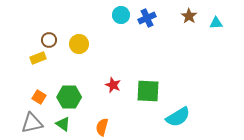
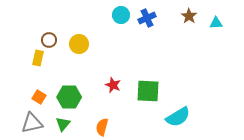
yellow rectangle: rotated 56 degrees counterclockwise
green triangle: rotated 35 degrees clockwise
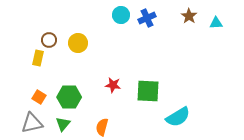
yellow circle: moved 1 px left, 1 px up
red star: rotated 14 degrees counterclockwise
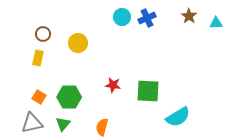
cyan circle: moved 1 px right, 2 px down
brown circle: moved 6 px left, 6 px up
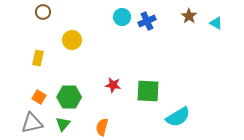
blue cross: moved 3 px down
cyan triangle: rotated 32 degrees clockwise
brown circle: moved 22 px up
yellow circle: moved 6 px left, 3 px up
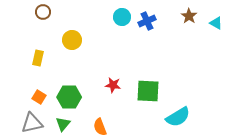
orange semicircle: moved 2 px left; rotated 36 degrees counterclockwise
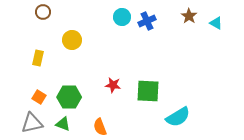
green triangle: rotated 49 degrees counterclockwise
